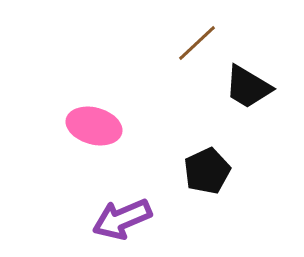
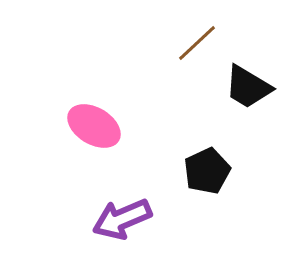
pink ellipse: rotated 16 degrees clockwise
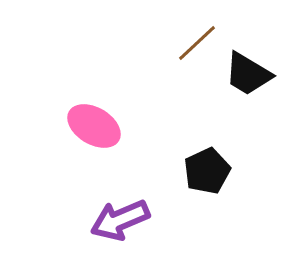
black trapezoid: moved 13 px up
purple arrow: moved 2 px left, 1 px down
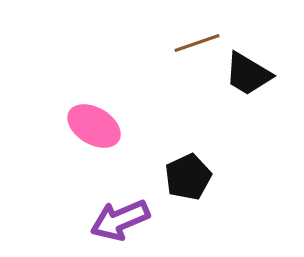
brown line: rotated 24 degrees clockwise
black pentagon: moved 19 px left, 6 px down
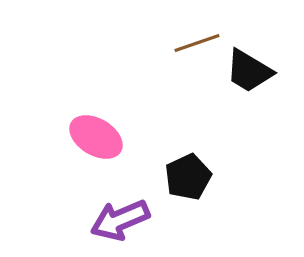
black trapezoid: moved 1 px right, 3 px up
pink ellipse: moved 2 px right, 11 px down
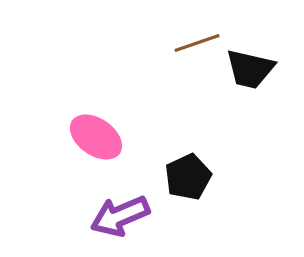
black trapezoid: moved 1 px right, 2 px up; rotated 18 degrees counterclockwise
pink ellipse: rotated 4 degrees clockwise
purple arrow: moved 4 px up
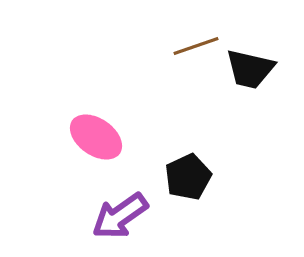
brown line: moved 1 px left, 3 px down
purple arrow: rotated 12 degrees counterclockwise
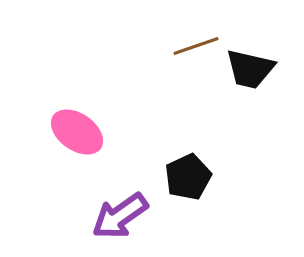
pink ellipse: moved 19 px left, 5 px up
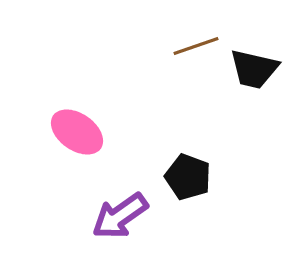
black trapezoid: moved 4 px right
black pentagon: rotated 27 degrees counterclockwise
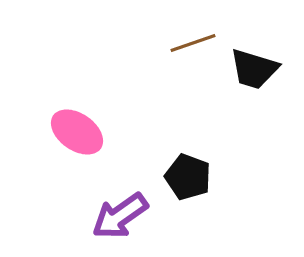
brown line: moved 3 px left, 3 px up
black trapezoid: rotated 4 degrees clockwise
